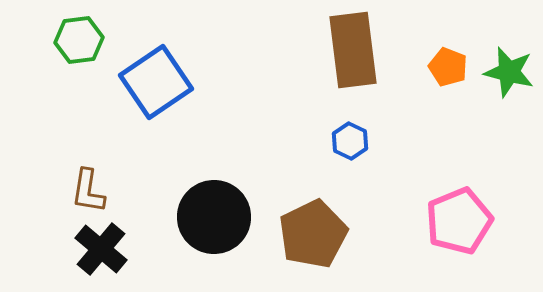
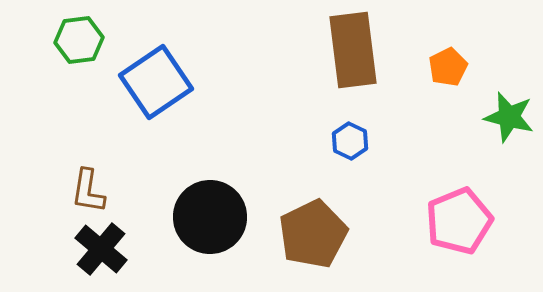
orange pentagon: rotated 24 degrees clockwise
green star: moved 45 px down
black circle: moved 4 px left
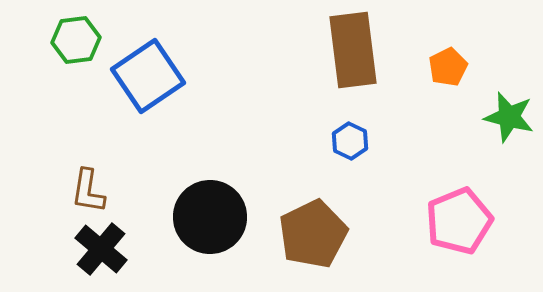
green hexagon: moved 3 px left
blue square: moved 8 px left, 6 px up
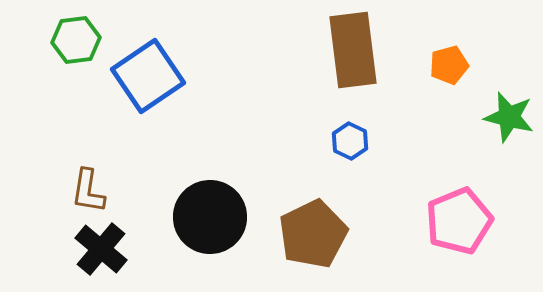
orange pentagon: moved 1 px right, 2 px up; rotated 12 degrees clockwise
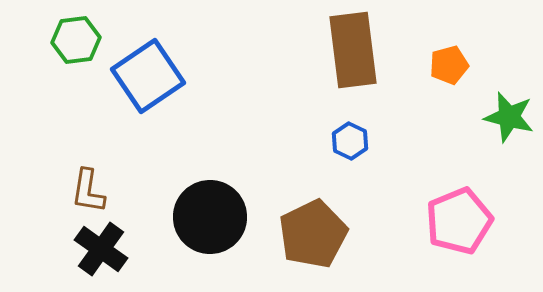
black cross: rotated 4 degrees counterclockwise
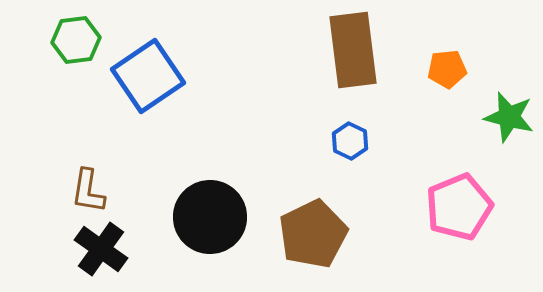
orange pentagon: moved 2 px left, 4 px down; rotated 9 degrees clockwise
pink pentagon: moved 14 px up
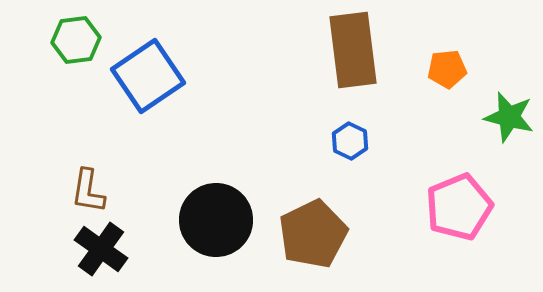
black circle: moved 6 px right, 3 px down
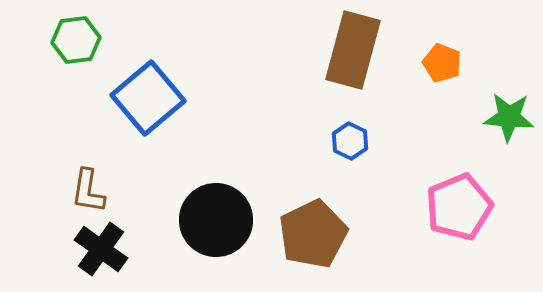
brown rectangle: rotated 22 degrees clockwise
orange pentagon: moved 5 px left, 6 px up; rotated 27 degrees clockwise
blue square: moved 22 px down; rotated 6 degrees counterclockwise
green star: rotated 9 degrees counterclockwise
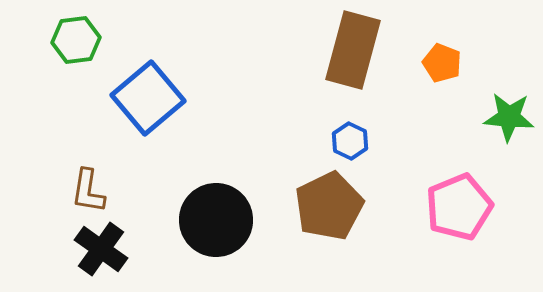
brown pentagon: moved 16 px right, 28 px up
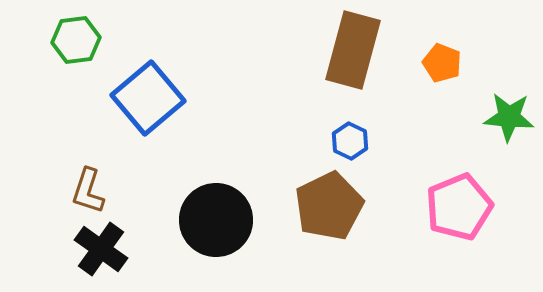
brown L-shape: rotated 9 degrees clockwise
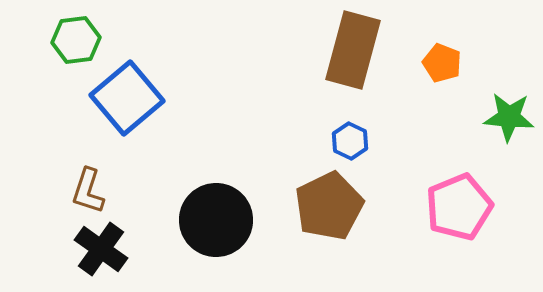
blue square: moved 21 px left
